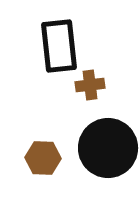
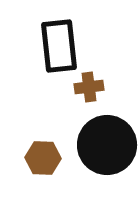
brown cross: moved 1 px left, 2 px down
black circle: moved 1 px left, 3 px up
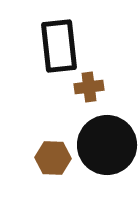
brown hexagon: moved 10 px right
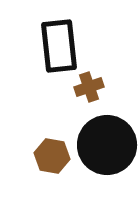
brown cross: rotated 12 degrees counterclockwise
brown hexagon: moved 1 px left, 2 px up; rotated 8 degrees clockwise
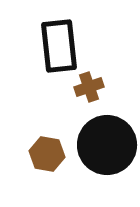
brown hexagon: moved 5 px left, 2 px up
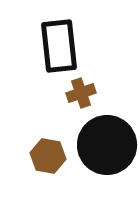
brown cross: moved 8 px left, 6 px down
brown hexagon: moved 1 px right, 2 px down
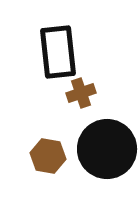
black rectangle: moved 1 px left, 6 px down
black circle: moved 4 px down
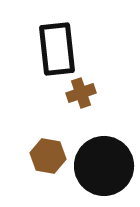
black rectangle: moved 1 px left, 3 px up
black circle: moved 3 px left, 17 px down
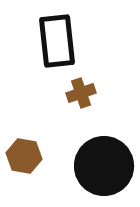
black rectangle: moved 8 px up
brown hexagon: moved 24 px left
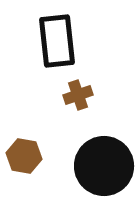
brown cross: moved 3 px left, 2 px down
